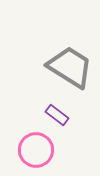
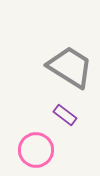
purple rectangle: moved 8 px right
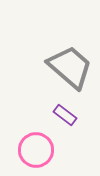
gray trapezoid: rotated 9 degrees clockwise
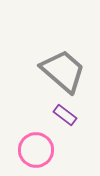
gray trapezoid: moved 7 px left, 4 px down
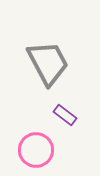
gray trapezoid: moved 15 px left, 8 px up; rotated 21 degrees clockwise
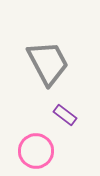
pink circle: moved 1 px down
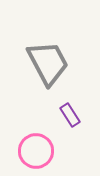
purple rectangle: moved 5 px right; rotated 20 degrees clockwise
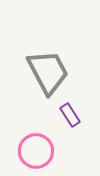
gray trapezoid: moved 9 px down
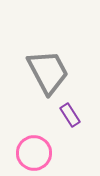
pink circle: moved 2 px left, 2 px down
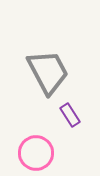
pink circle: moved 2 px right
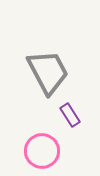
pink circle: moved 6 px right, 2 px up
